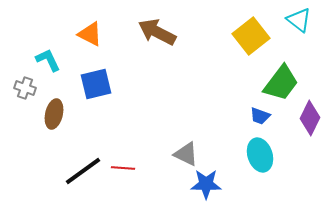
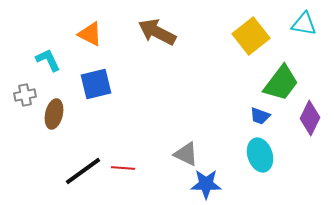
cyan triangle: moved 5 px right, 4 px down; rotated 28 degrees counterclockwise
gray cross: moved 7 px down; rotated 30 degrees counterclockwise
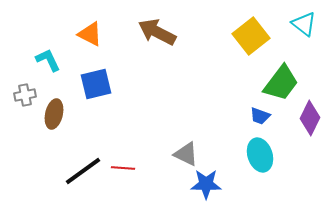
cyan triangle: rotated 28 degrees clockwise
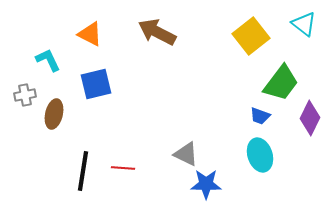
black line: rotated 45 degrees counterclockwise
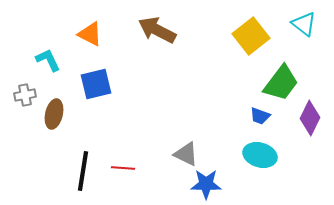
brown arrow: moved 2 px up
cyan ellipse: rotated 56 degrees counterclockwise
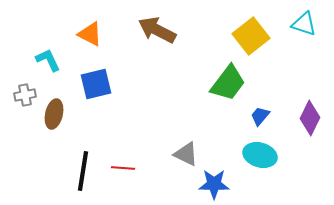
cyan triangle: rotated 20 degrees counterclockwise
green trapezoid: moved 53 px left
blue trapezoid: rotated 110 degrees clockwise
blue star: moved 8 px right
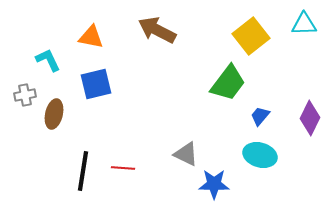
cyan triangle: rotated 20 degrees counterclockwise
orange triangle: moved 1 px right, 3 px down; rotated 16 degrees counterclockwise
